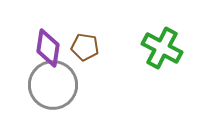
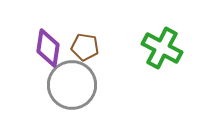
gray circle: moved 19 px right
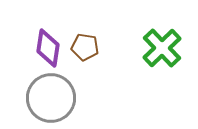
green cross: rotated 18 degrees clockwise
gray circle: moved 21 px left, 13 px down
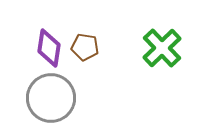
purple diamond: moved 1 px right
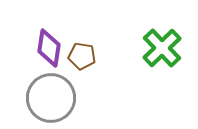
brown pentagon: moved 3 px left, 9 px down
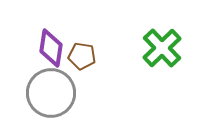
purple diamond: moved 2 px right
gray circle: moved 5 px up
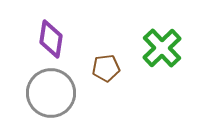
purple diamond: moved 9 px up
brown pentagon: moved 24 px right, 12 px down; rotated 16 degrees counterclockwise
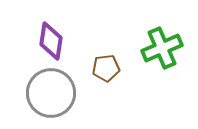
purple diamond: moved 2 px down
green cross: rotated 21 degrees clockwise
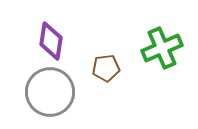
gray circle: moved 1 px left, 1 px up
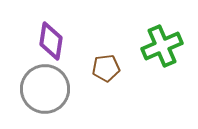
green cross: moved 2 px up
gray circle: moved 5 px left, 3 px up
